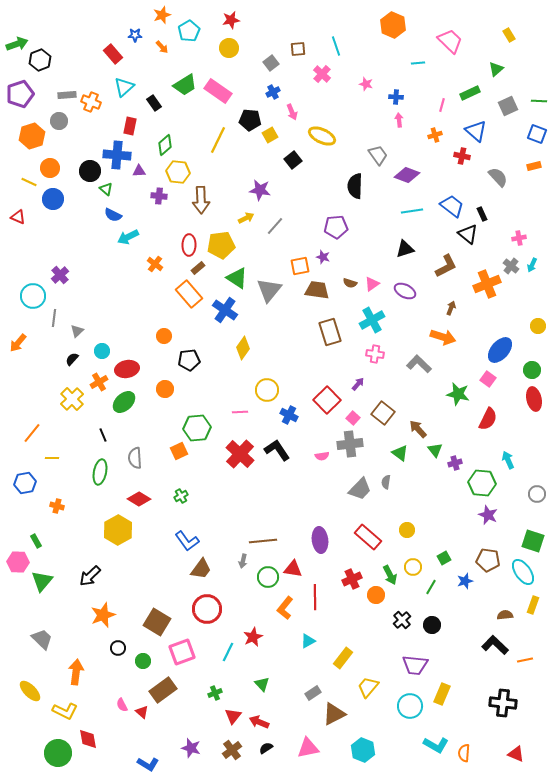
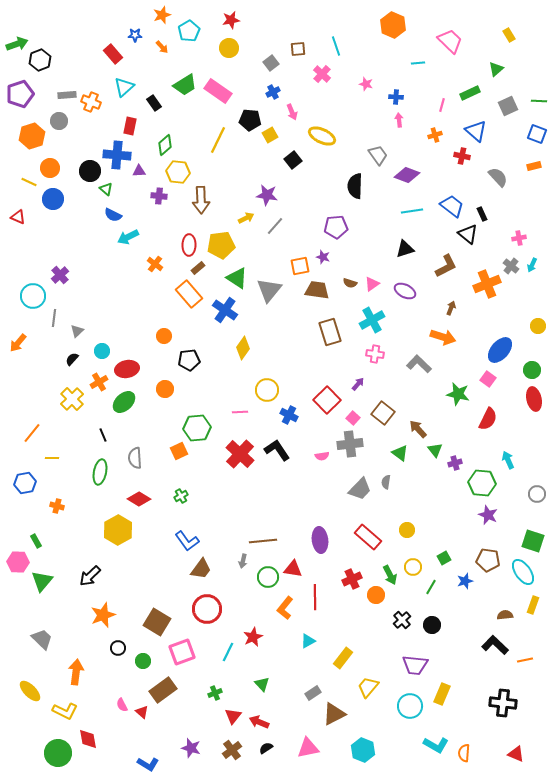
purple star at (260, 190): moved 7 px right, 5 px down
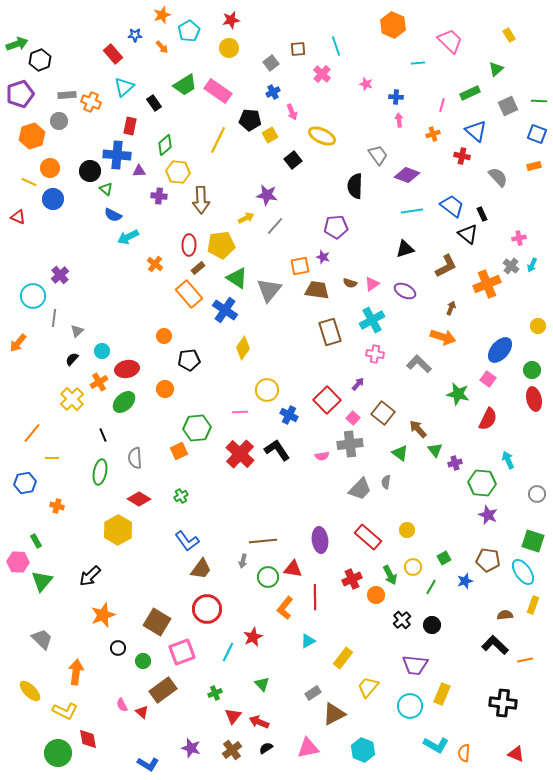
orange cross at (435, 135): moved 2 px left, 1 px up
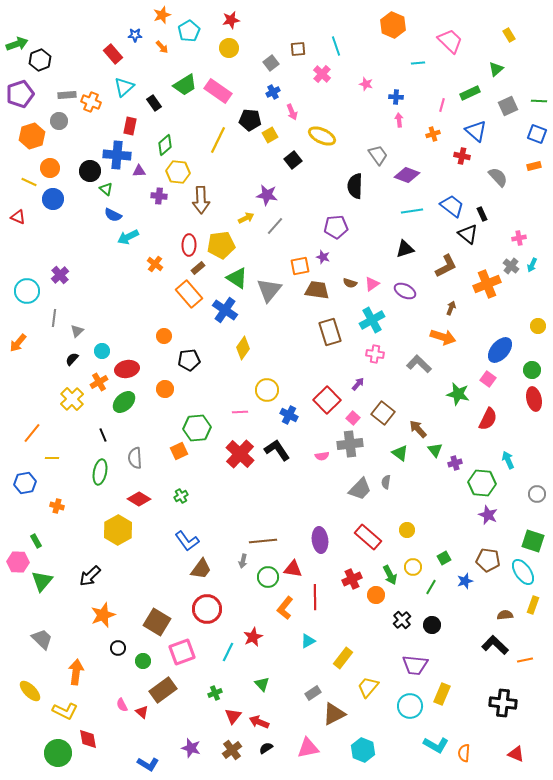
cyan circle at (33, 296): moved 6 px left, 5 px up
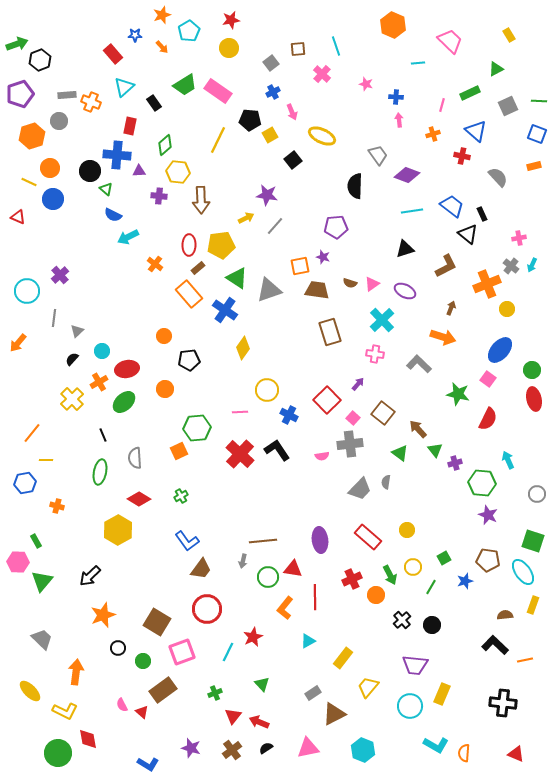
green triangle at (496, 69): rotated 14 degrees clockwise
gray triangle at (269, 290): rotated 32 degrees clockwise
cyan cross at (372, 320): moved 10 px right; rotated 15 degrees counterclockwise
yellow circle at (538, 326): moved 31 px left, 17 px up
yellow line at (52, 458): moved 6 px left, 2 px down
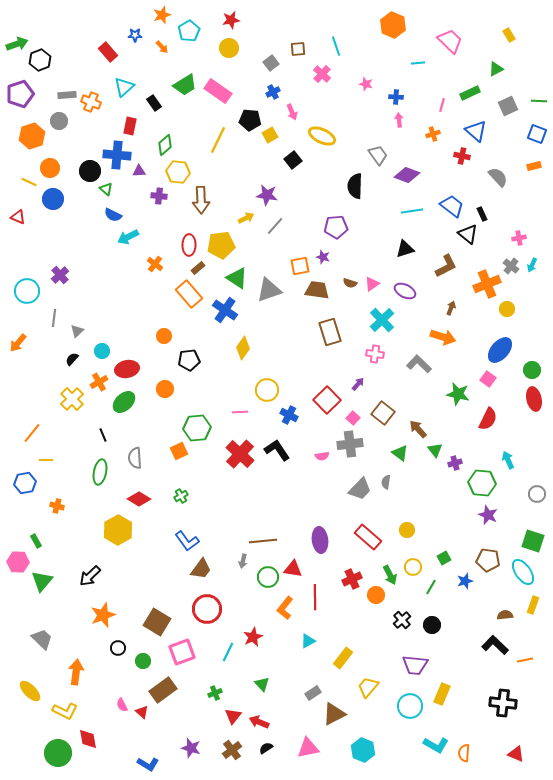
red rectangle at (113, 54): moved 5 px left, 2 px up
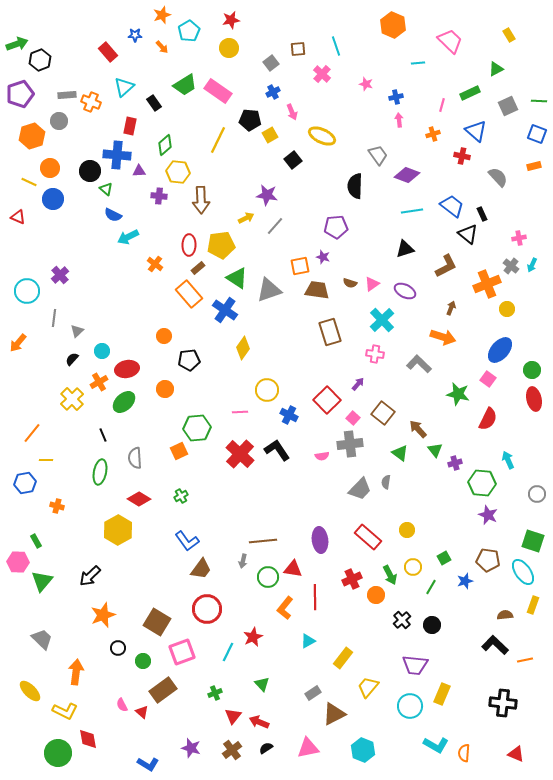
blue cross at (396, 97): rotated 16 degrees counterclockwise
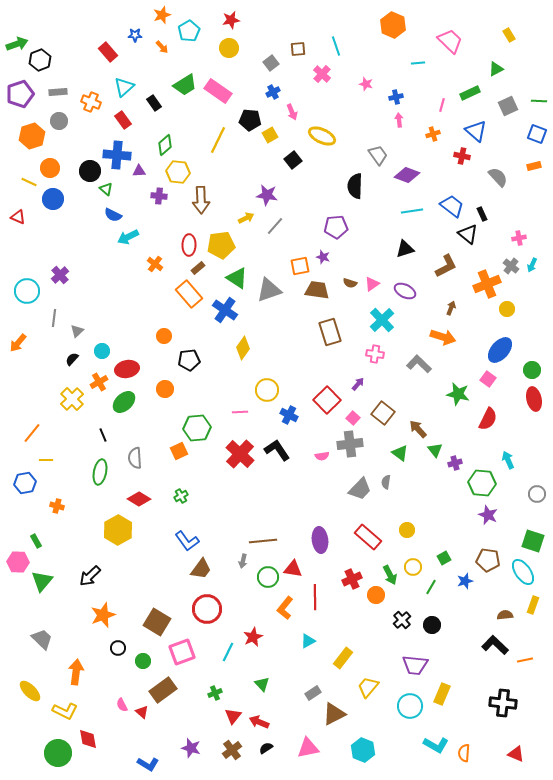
gray rectangle at (67, 95): moved 9 px left, 3 px up
red rectangle at (130, 126): moved 7 px left, 6 px up; rotated 48 degrees counterclockwise
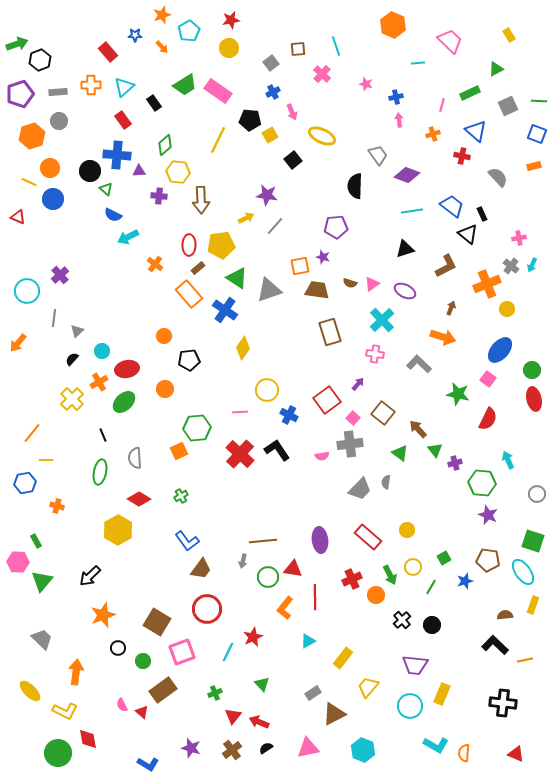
orange cross at (91, 102): moved 17 px up; rotated 24 degrees counterclockwise
red square at (327, 400): rotated 8 degrees clockwise
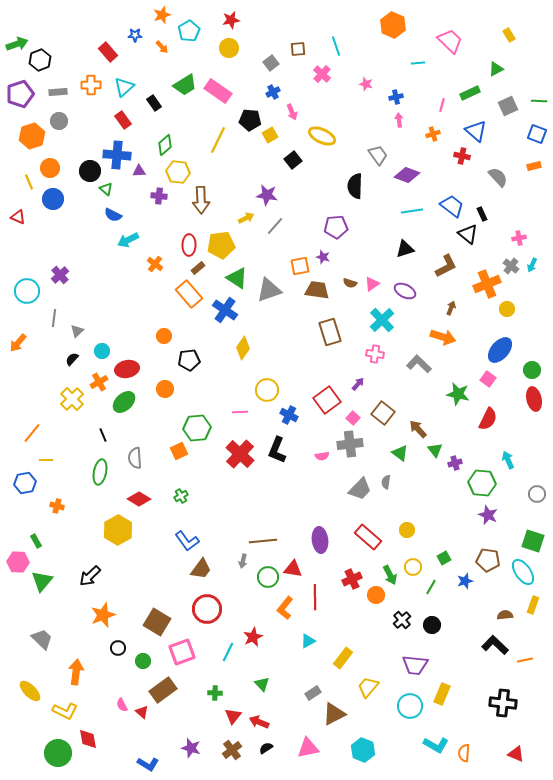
yellow line at (29, 182): rotated 42 degrees clockwise
cyan arrow at (128, 237): moved 3 px down
black L-shape at (277, 450): rotated 124 degrees counterclockwise
green cross at (215, 693): rotated 24 degrees clockwise
